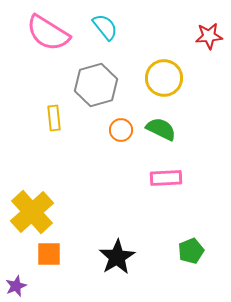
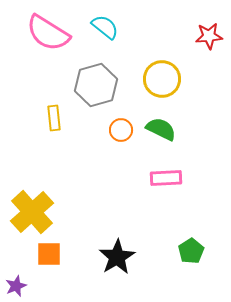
cyan semicircle: rotated 12 degrees counterclockwise
yellow circle: moved 2 px left, 1 px down
green pentagon: rotated 10 degrees counterclockwise
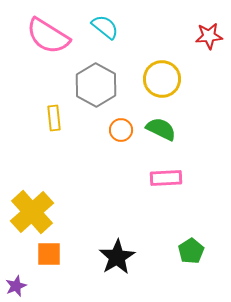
pink semicircle: moved 3 px down
gray hexagon: rotated 15 degrees counterclockwise
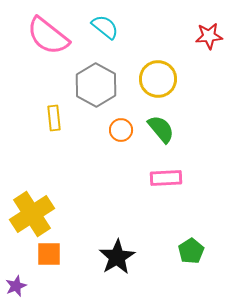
pink semicircle: rotated 6 degrees clockwise
yellow circle: moved 4 px left
green semicircle: rotated 24 degrees clockwise
yellow cross: moved 2 px down; rotated 9 degrees clockwise
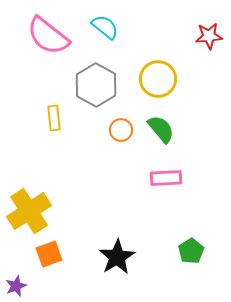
yellow cross: moved 3 px left, 3 px up
orange square: rotated 20 degrees counterclockwise
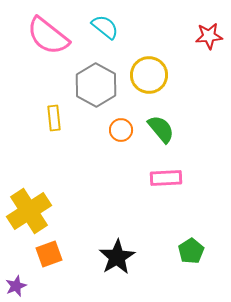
yellow circle: moved 9 px left, 4 px up
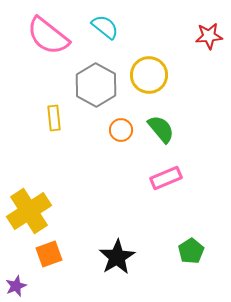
pink rectangle: rotated 20 degrees counterclockwise
